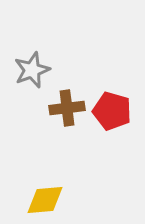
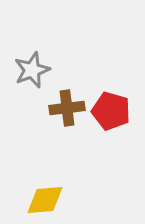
red pentagon: moved 1 px left
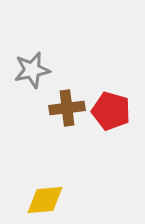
gray star: rotated 9 degrees clockwise
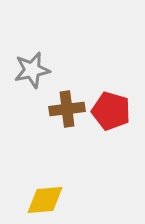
brown cross: moved 1 px down
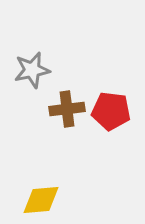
red pentagon: rotated 9 degrees counterclockwise
yellow diamond: moved 4 px left
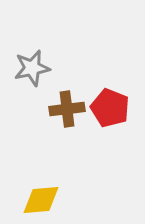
gray star: moved 2 px up
red pentagon: moved 1 px left, 3 px up; rotated 15 degrees clockwise
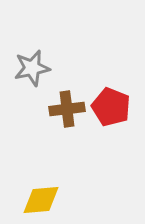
red pentagon: moved 1 px right, 1 px up
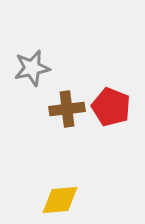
yellow diamond: moved 19 px right
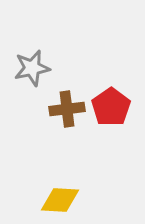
red pentagon: rotated 15 degrees clockwise
yellow diamond: rotated 9 degrees clockwise
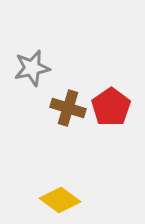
brown cross: moved 1 px right, 1 px up; rotated 24 degrees clockwise
yellow diamond: rotated 33 degrees clockwise
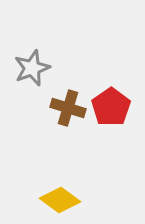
gray star: rotated 9 degrees counterclockwise
